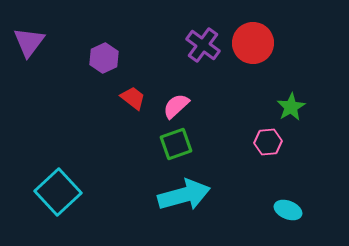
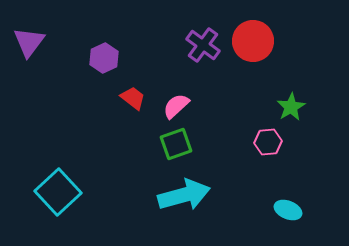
red circle: moved 2 px up
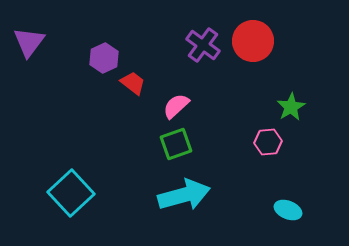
red trapezoid: moved 15 px up
cyan square: moved 13 px right, 1 px down
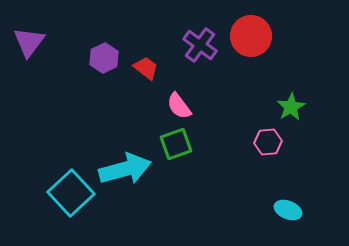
red circle: moved 2 px left, 5 px up
purple cross: moved 3 px left
red trapezoid: moved 13 px right, 15 px up
pink semicircle: moved 3 px right; rotated 84 degrees counterclockwise
cyan arrow: moved 59 px left, 26 px up
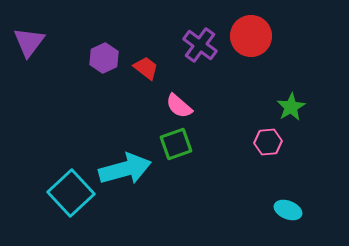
pink semicircle: rotated 12 degrees counterclockwise
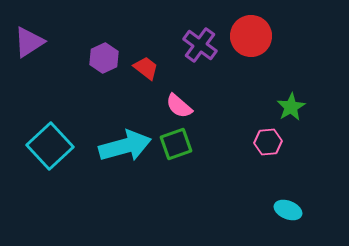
purple triangle: rotated 20 degrees clockwise
cyan arrow: moved 23 px up
cyan square: moved 21 px left, 47 px up
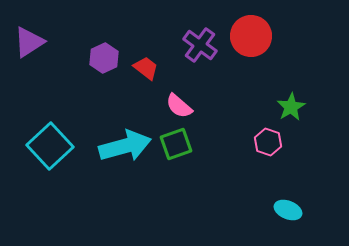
pink hexagon: rotated 24 degrees clockwise
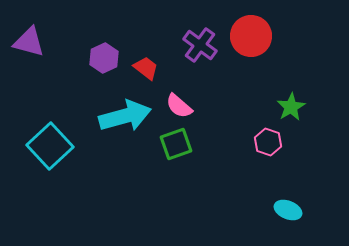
purple triangle: rotated 48 degrees clockwise
cyan arrow: moved 30 px up
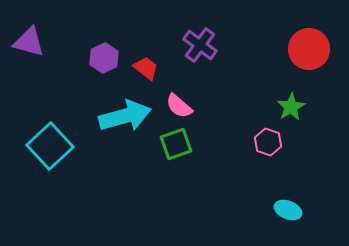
red circle: moved 58 px right, 13 px down
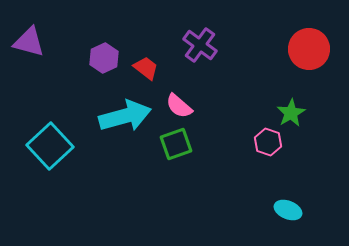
green star: moved 6 px down
